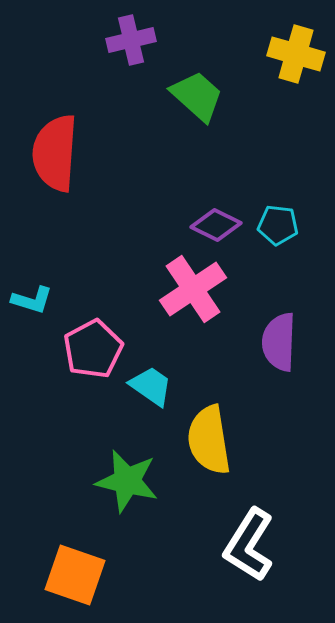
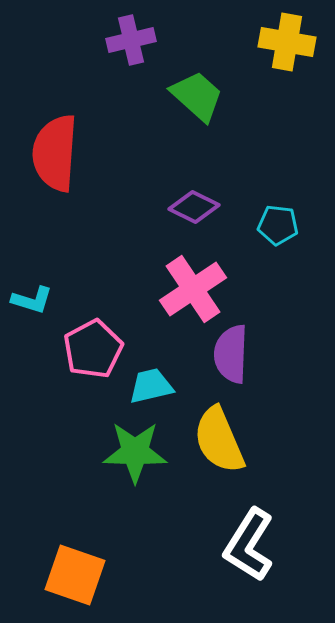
yellow cross: moved 9 px left, 12 px up; rotated 6 degrees counterclockwise
purple diamond: moved 22 px left, 18 px up
purple semicircle: moved 48 px left, 12 px down
cyan trapezoid: rotated 48 degrees counterclockwise
yellow semicircle: moved 10 px right; rotated 14 degrees counterclockwise
green star: moved 8 px right, 29 px up; rotated 12 degrees counterclockwise
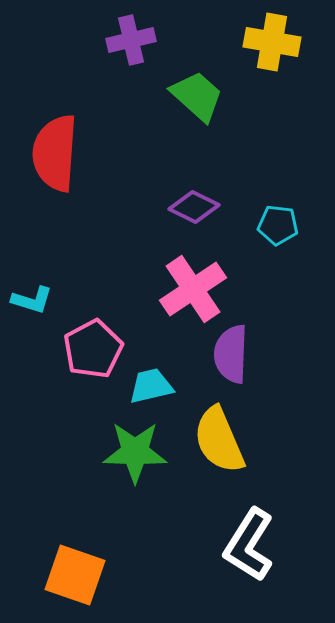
yellow cross: moved 15 px left
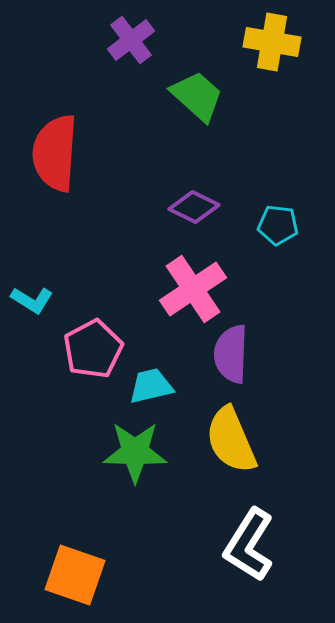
purple cross: rotated 24 degrees counterclockwise
cyan L-shape: rotated 15 degrees clockwise
yellow semicircle: moved 12 px right
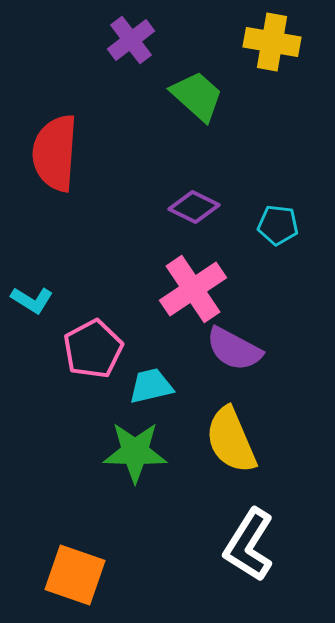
purple semicircle: moved 3 px right, 5 px up; rotated 64 degrees counterclockwise
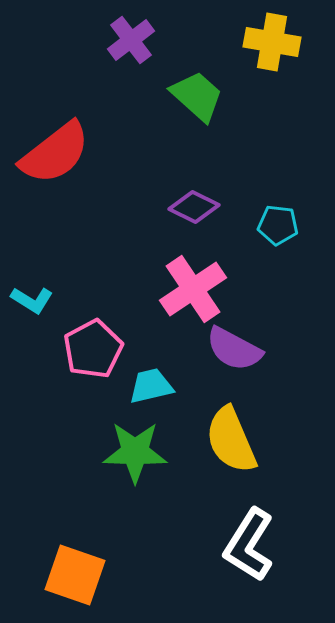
red semicircle: rotated 132 degrees counterclockwise
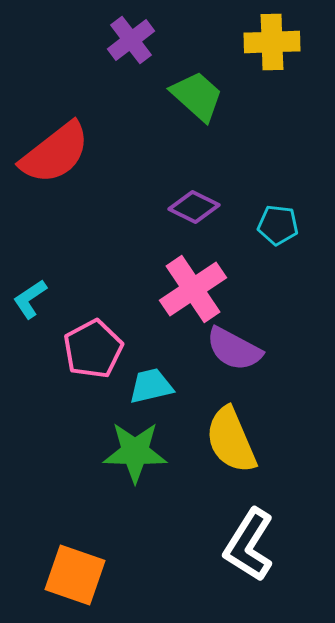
yellow cross: rotated 12 degrees counterclockwise
cyan L-shape: moved 2 px left, 1 px up; rotated 114 degrees clockwise
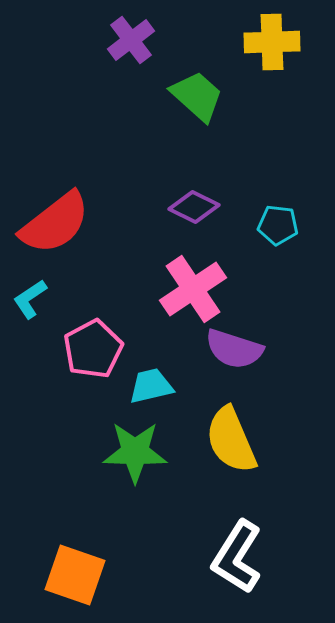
red semicircle: moved 70 px down
purple semicircle: rotated 10 degrees counterclockwise
white L-shape: moved 12 px left, 12 px down
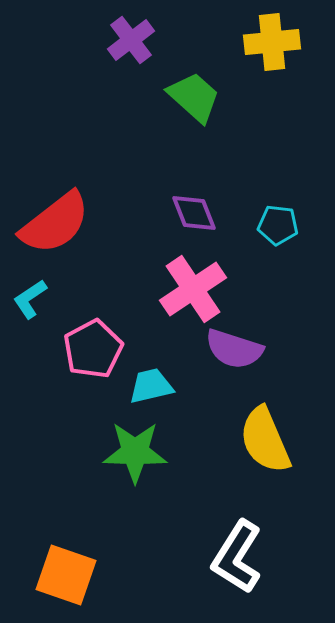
yellow cross: rotated 4 degrees counterclockwise
green trapezoid: moved 3 px left, 1 px down
purple diamond: moved 6 px down; rotated 42 degrees clockwise
yellow semicircle: moved 34 px right
orange square: moved 9 px left
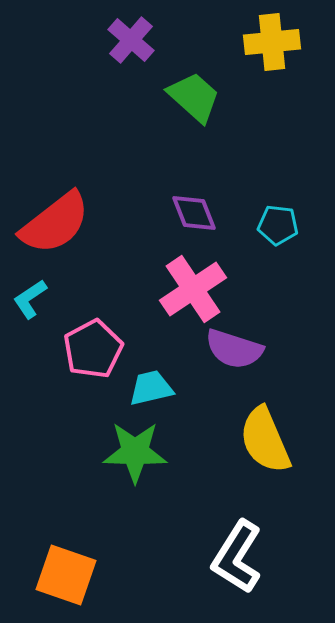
purple cross: rotated 12 degrees counterclockwise
cyan trapezoid: moved 2 px down
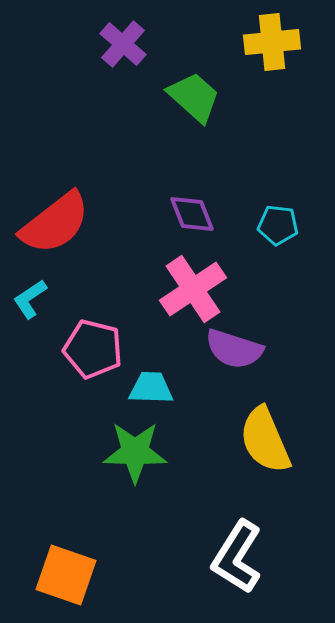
purple cross: moved 8 px left, 4 px down
purple diamond: moved 2 px left, 1 px down
pink pentagon: rotated 30 degrees counterclockwise
cyan trapezoid: rotated 15 degrees clockwise
